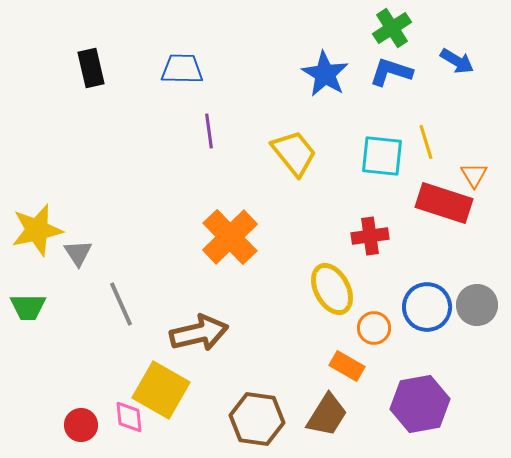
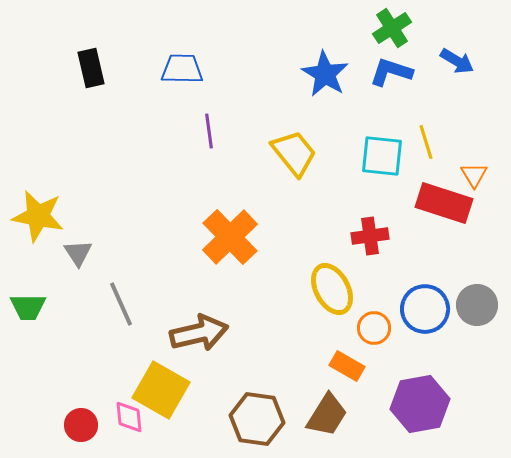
yellow star: moved 1 px right, 14 px up; rotated 24 degrees clockwise
blue circle: moved 2 px left, 2 px down
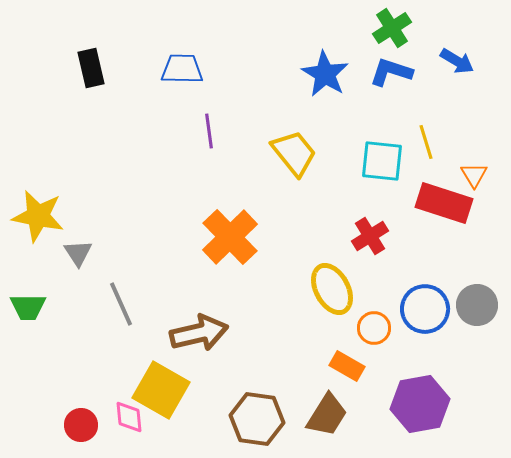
cyan square: moved 5 px down
red cross: rotated 24 degrees counterclockwise
